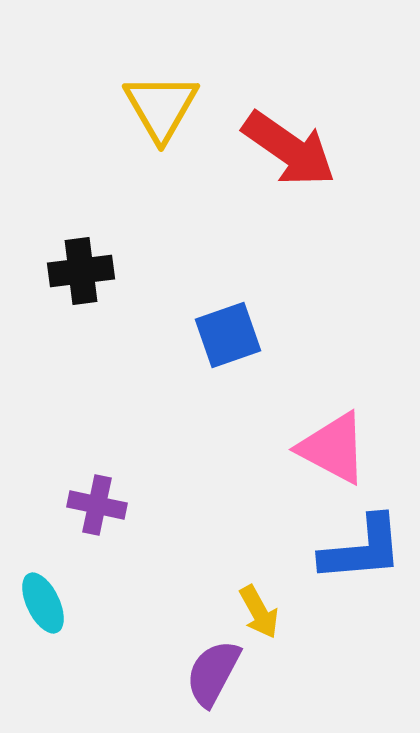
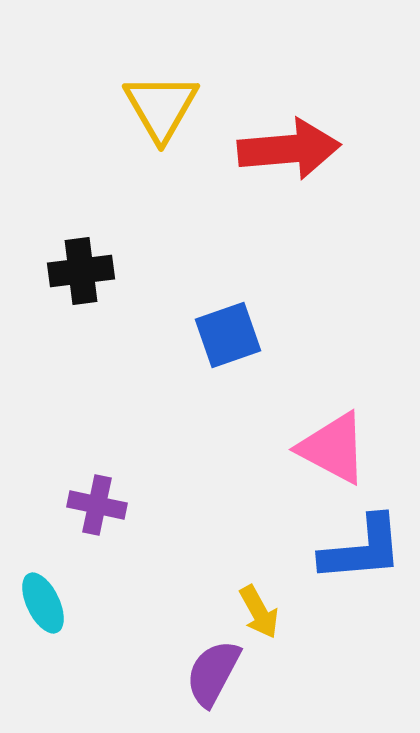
red arrow: rotated 40 degrees counterclockwise
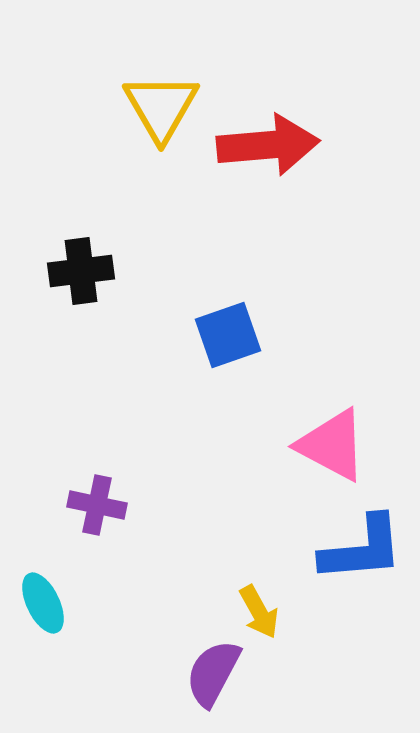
red arrow: moved 21 px left, 4 px up
pink triangle: moved 1 px left, 3 px up
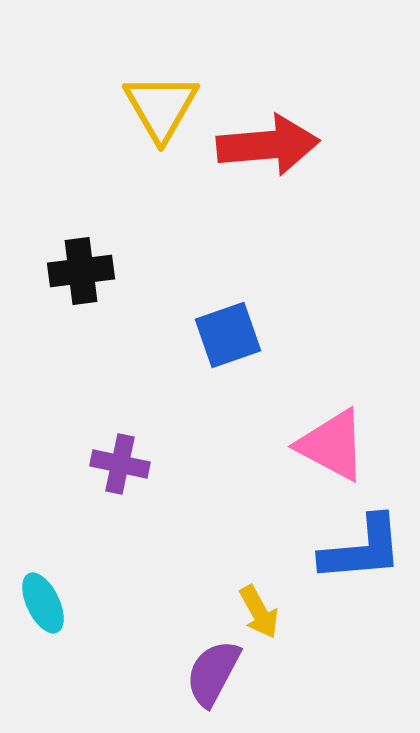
purple cross: moved 23 px right, 41 px up
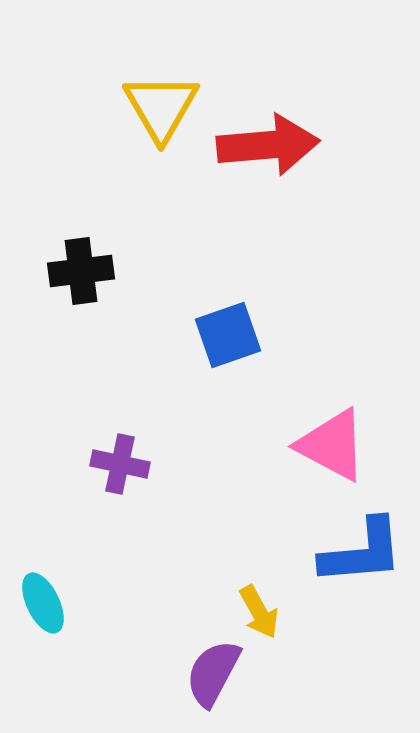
blue L-shape: moved 3 px down
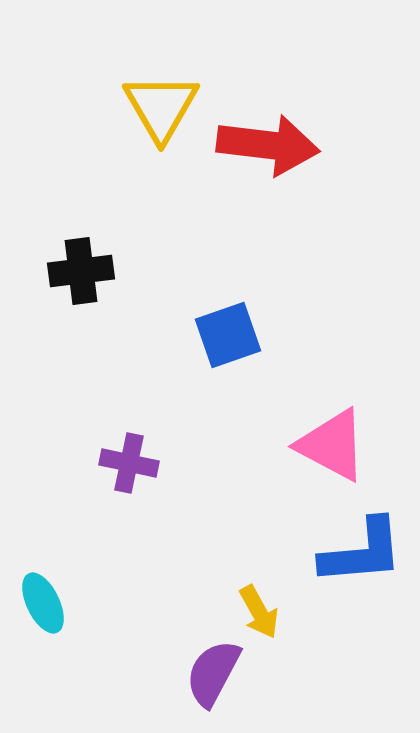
red arrow: rotated 12 degrees clockwise
purple cross: moved 9 px right, 1 px up
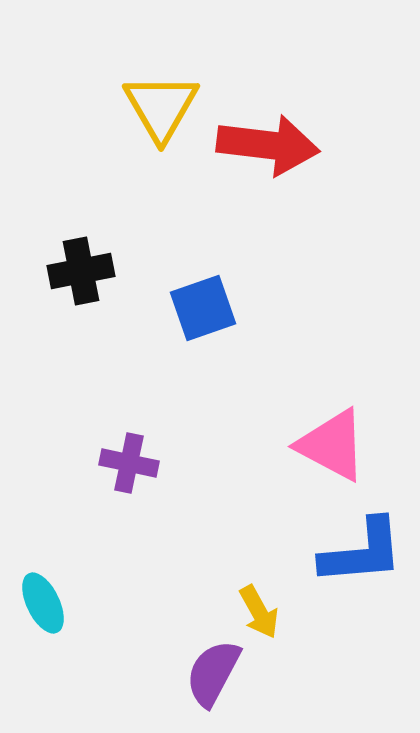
black cross: rotated 4 degrees counterclockwise
blue square: moved 25 px left, 27 px up
